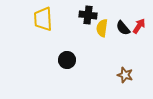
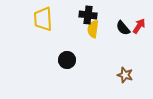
yellow semicircle: moved 9 px left, 1 px down
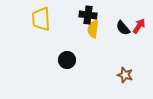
yellow trapezoid: moved 2 px left
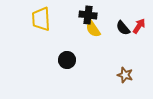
yellow semicircle: rotated 42 degrees counterclockwise
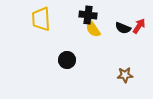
black semicircle: rotated 28 degrees counterclockwise
brown star: rotated 21 degrees counterclockwise
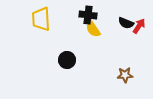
black semicircle: moved 3 px right, 5 px up
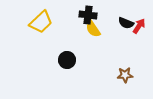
yellow trapezoid: moved 3 px down; rotated 130 degrees counterclockwise
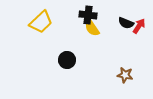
yellow semicircle: moved 1 px left, 1 px up
brown star: rotated 14 degrees clockwise
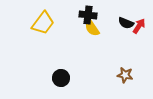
yellow trapezoid: moved 2 px right, 1 px down; rotated 10 degrees counterclockwise
black circle: moved 6 px left, 18 px down
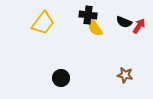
black semicircle: moved 2 px left, 1 px up
yellow semicircle: moved 3 px right
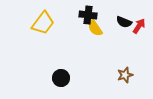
brown star: rotated 28 degrees counterclockwise
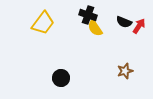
black cross: rotated 12 degrees clockwise
brown star: moved 4 px up
